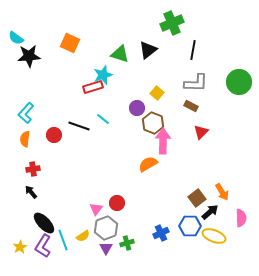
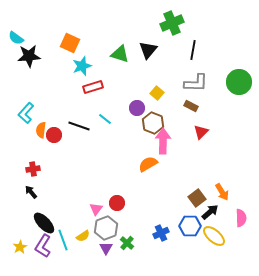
black triangle at (148, 50): rotated 12 degrees counterclockwise
cyan star at (103, 75): moved 21 px left, 9 px up
cyan line at (103, 119): moved 2 px right
orange semicircle at (25, 139): moved 16 px right, 9 px up
yellow ellipse at (214, 236): rotated 20 degrees clockwise
green cross at (127, 243): rotated 32 degrees counterclockwise
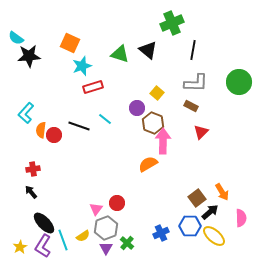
black triangle at (148, 50): rotated 30 degrees counterclockwise
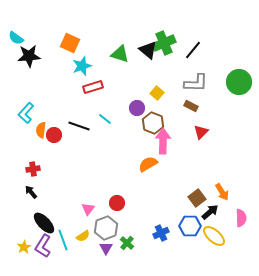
green cross at (172, 23): moved 8 px left, 20 px down
black line at (193, 50): rotated 30 degrees clockwise
pink triangle at (96, 209): moved 8 px left
yellow star at (20, 247): moved 4 px right
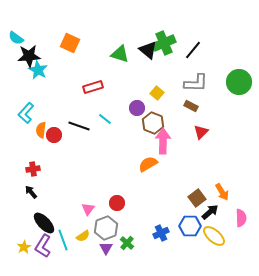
cyan star at (82, 66): moved 44 px left, 4 px down; rotated 24 degrees counterclockwise
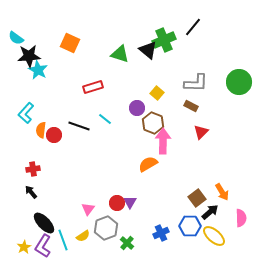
green cross at (164, 43): moved 3 px up
black line at (193, 50): moved 23 px up
purple triangle at (106, 248): moved 24 px right, 46 px up
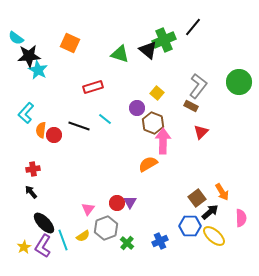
gray L-shape at (196, 83): moved 2 px right, 3 px down; rotated 55 degrees counterclockwise
blue cross at (161, 233): moved 1 px left, 8 px down
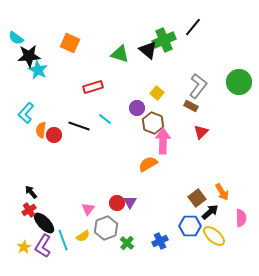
red cross at (33, 169): moved 4 px left, 41 px down; rotated 24 degrees counterclockwise
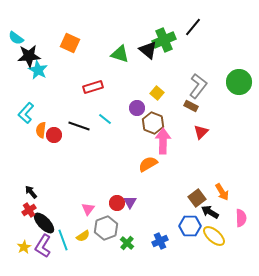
black arrow at (210, 212): rotated 108 degrees counterclockwise
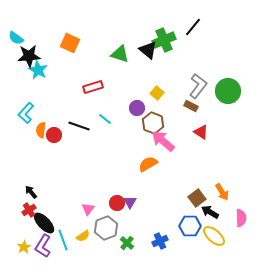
green circle at (239, 82): moved 11 px left, 9 px down
red triangle at (201, 132): rotated 42 degrees counterclockwise
pink arrow at (163, 141): rotated 50 degrees counterclockwise
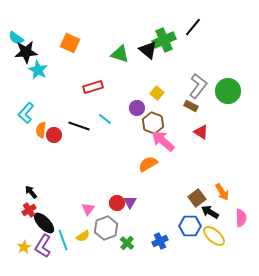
black star at (29, 56): moved 3 px left, 4 px up
